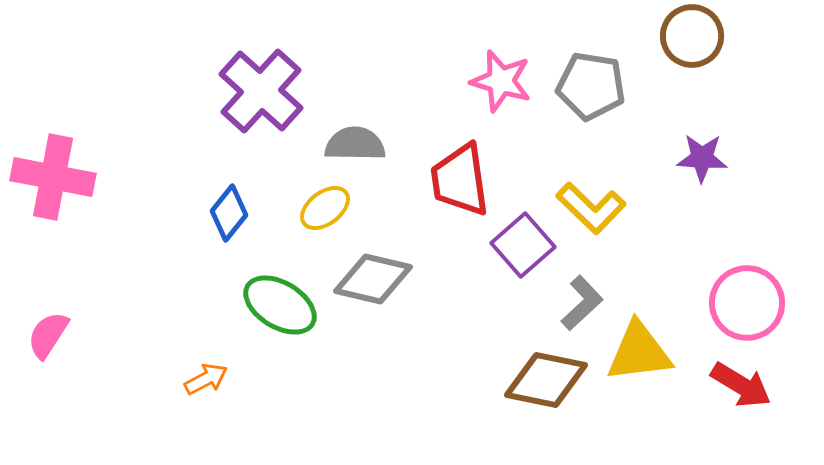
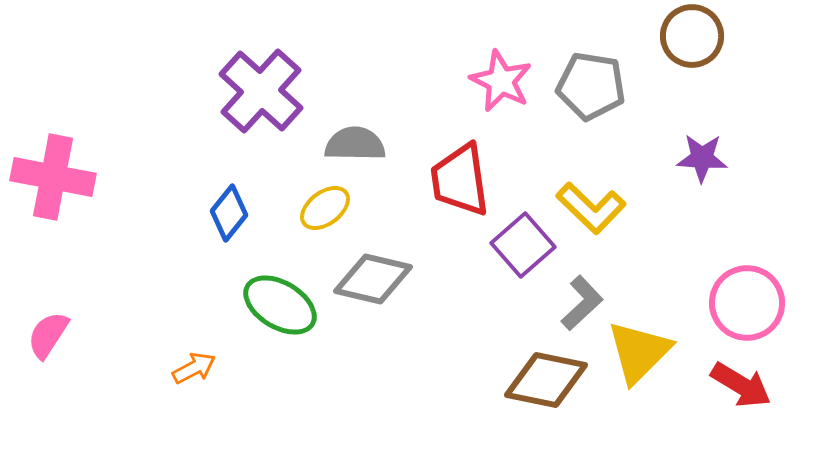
pink star: rotated 10 degrees clockwise
yellow triangle: rotated 38 degrees counterclockwise
orange arrow: moved 12 px left, 11 px up
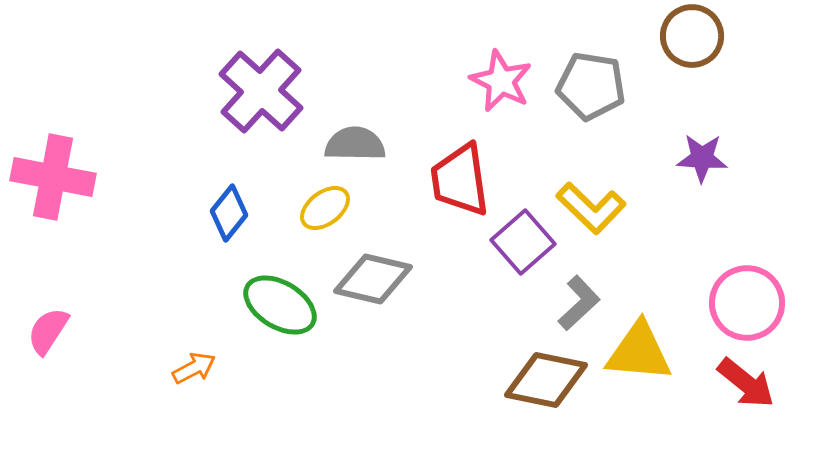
purple square: moved 3 px up
gray L-shape: moved 3 px left
pink semicircle: moved 4 px up
yellow triangle: rotated 50 degrees clockwise
red arrow: moved 5 px right, 2 px up; rotated 8 degrees clockwise
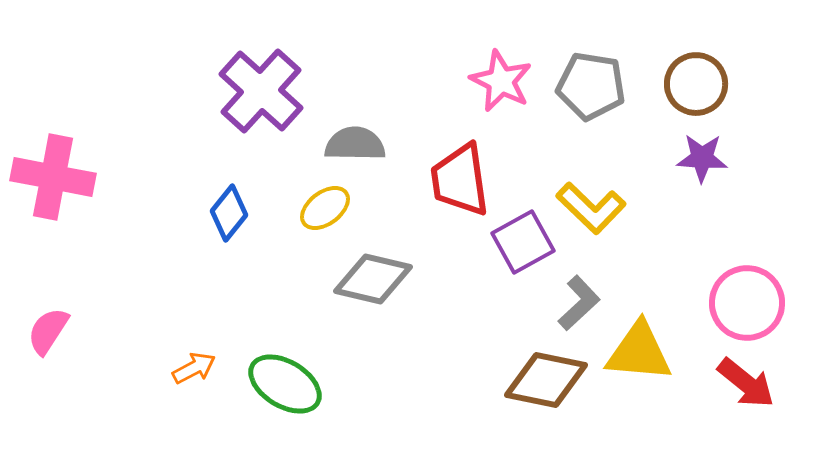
brown circle: moved 4 px right, 48 px down
purple square: rotated 12 degrees clockwise
green ellipse: moved 5 px right, 79 px down
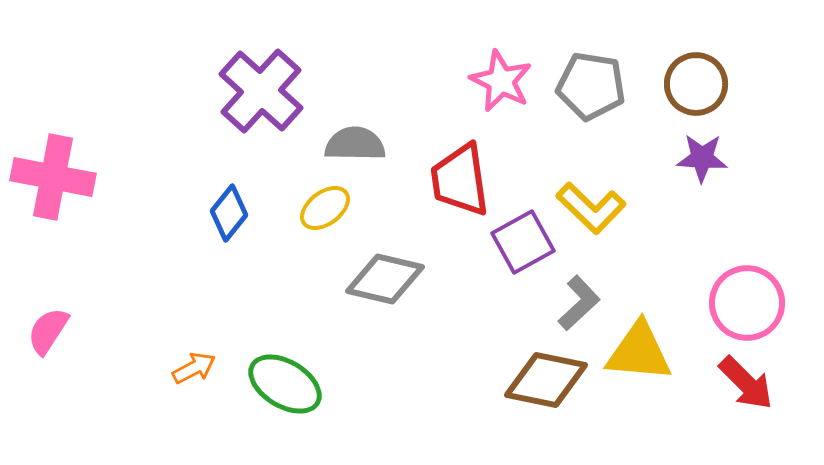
gray diamond: moved 12 px right
red arrow: rotated 6 degrees clockwise
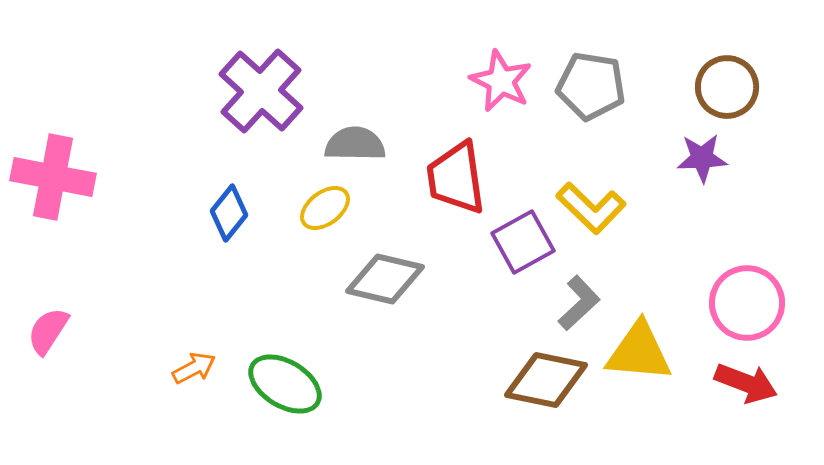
brown circle: moved 31 px right, 3 px down
purple star: rotated 6 degrees counterclockwise
red trapezoid: moved 4 px left, 2 px up
red arrow: rotated 24 degrees counterclockwise
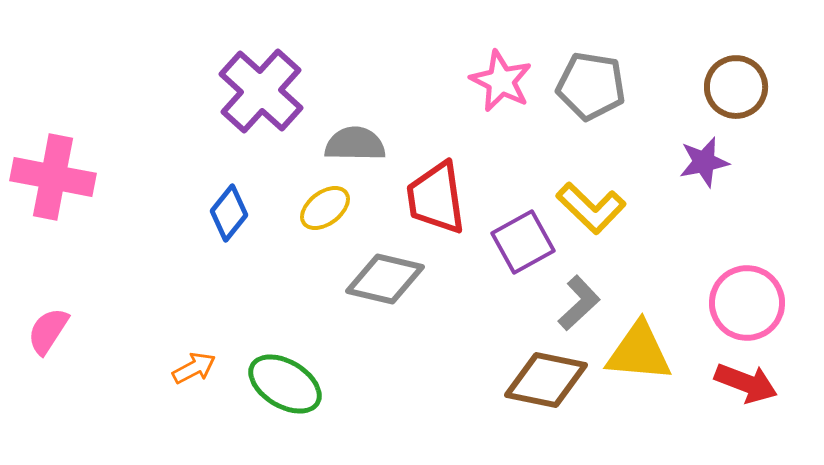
brown circle: moved 9 px right
purple star: moved 2 px right, 4 px down; rotated 9 degrees counterclockwise
red trapezoid: moved 20 px left, 20 px down
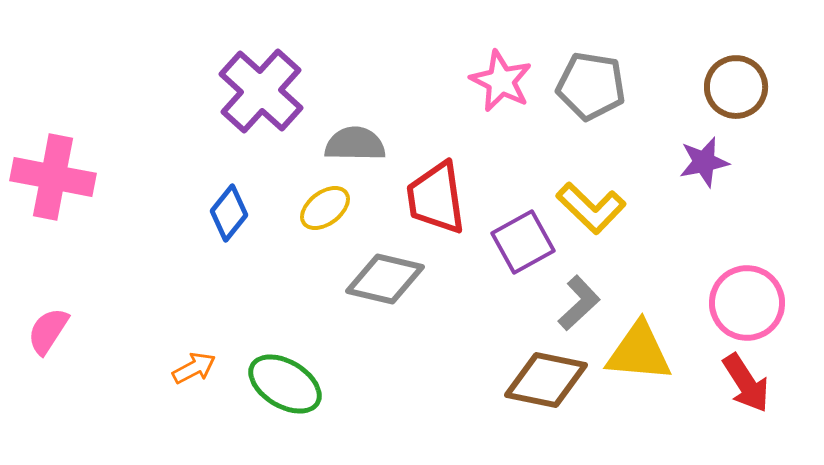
red arrow: rotated 36 degrees clockwise
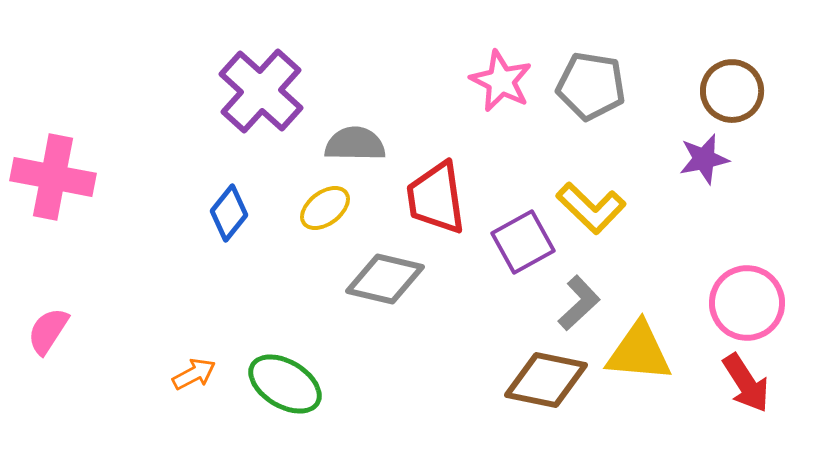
brown circle: moved 4 px left, 4 px down
purple star: moved 3 px up
orange arrow: moved 6 px down
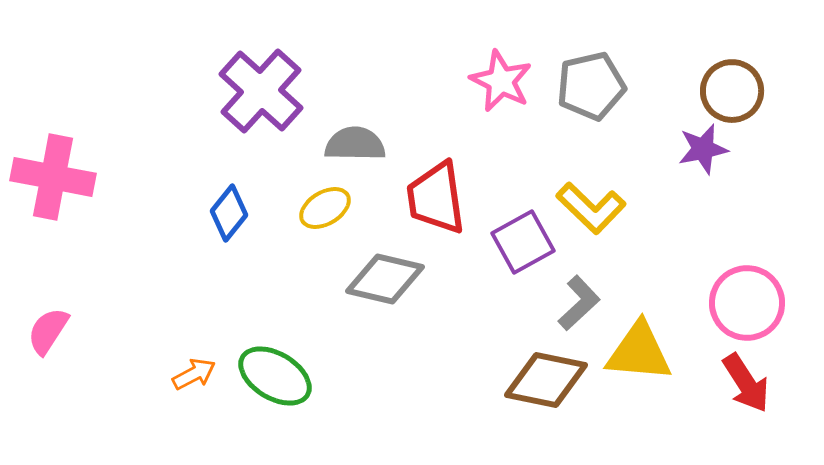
gray pentagon: rotated 22 degrees counterclockwise
purple star: moved 1 px left, 10 px up
yellow ellipse: rotated 6 degrees clockwise
green ellipse: moved 10 px left, 8 px up
